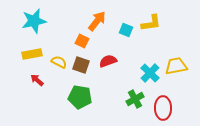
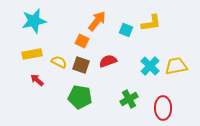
cyan cross: moved 7 px up
green cross: moved 6 px left
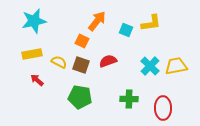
green cross: rotated 30 degrees clockwise
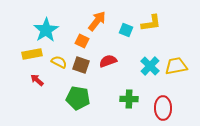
cyan star: moved 12 px right, 9 px down; rotated 20 degrees counterclockwise
green pentagon: moved 2 px left, 1 px down
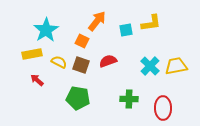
cyan square: rotated 32 degrees counterclockwise
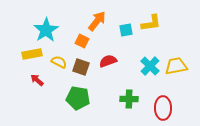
brown square: moved 2 px down
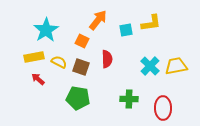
orange arrow: moved 1 px right, 1 px up
yellow rectangle: moved 2 px right, 3 px down
red semicircle: moved 1 px left, 2 px up; rotated 108 degrees clockwise
red arrow: moved 1 px right, 1 px up
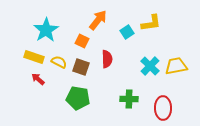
cyan square: moved 1 px right, 2 px down; rotated 24 degrees counterclockwise
yellow rectangle: rotated 30 degrees clockwise
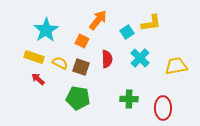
yellow semicircle: moved 1 px right, 1 px down
cyan cross: moved 10 px left, 8 px up
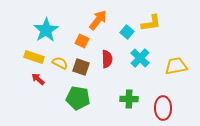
cyan square: rotated 16 degrees counterclockwise
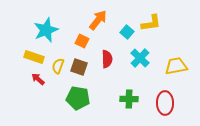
cyan star: rotated 10 degrees clockwise
yellow semicircle: moved 2 px left, 3 px down; rotated 98 degrees counterclockwise
brown square: moved 2 px left
red ellipse: moved 2 px right, 5 px up
